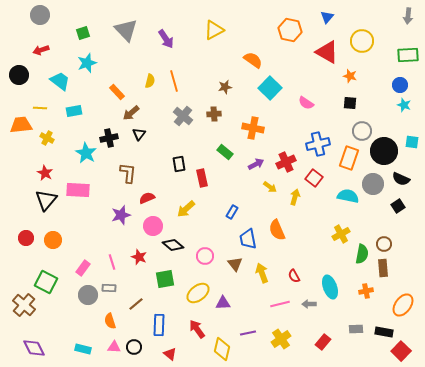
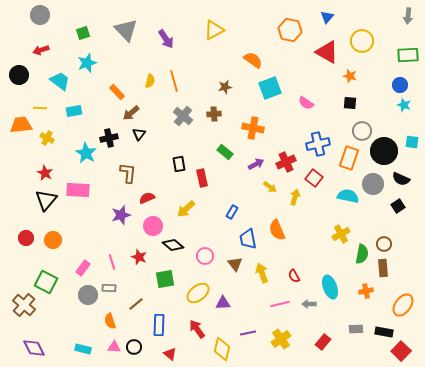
cyan square at (270, 88): rotated 25 degrees clockwise
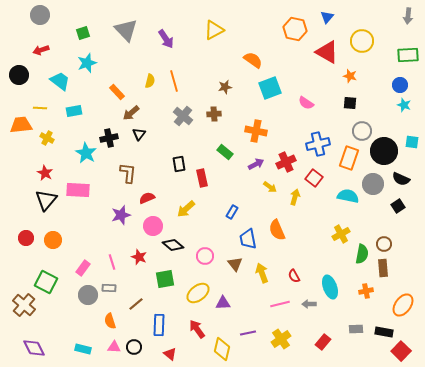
orange hexagon at (290, 30): moved 5 px right, 1 px up
orange cross at (253, 128): moved 3 px right, 3 px down
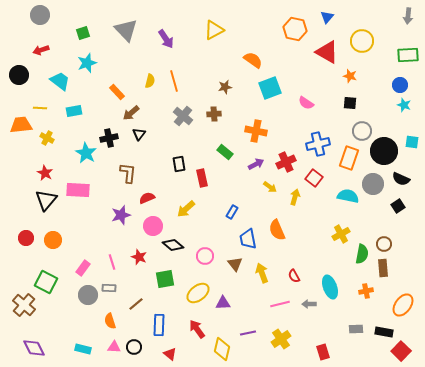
red rectangle at (323, 342): moved 10 px down; rotated 56 degrees counterclockwise
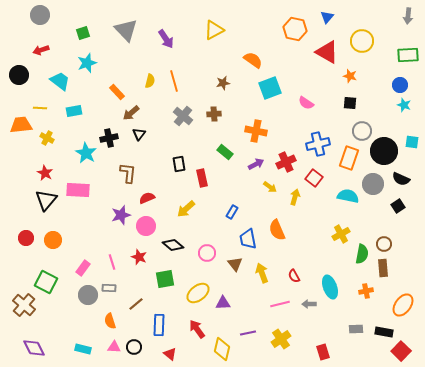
brown star at (225, 87): moved 2 px left, 4 px up
pink circle at (153, 226): moved 7 px left
pink circle at (205, 256): moved 2 px right, 3 px up
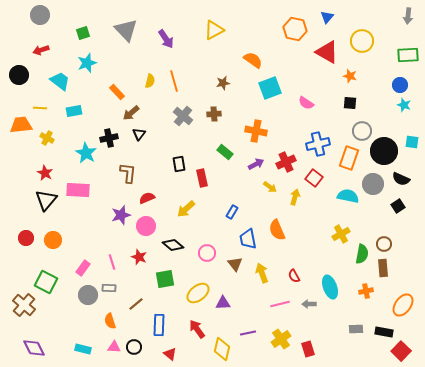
red rectangle at (323, 352): moved 15 px left, 3 px up
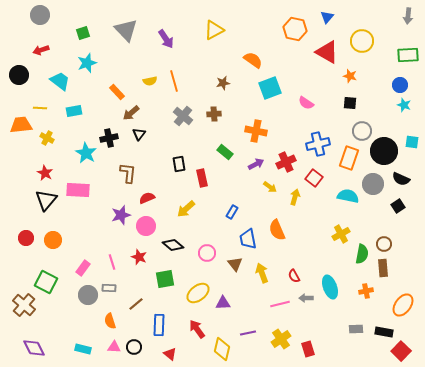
yellow semicircle at (150, 81): rotated 64 degrees clockwise
gray arrow at (309, 304): moved 3 px left, 6 px up
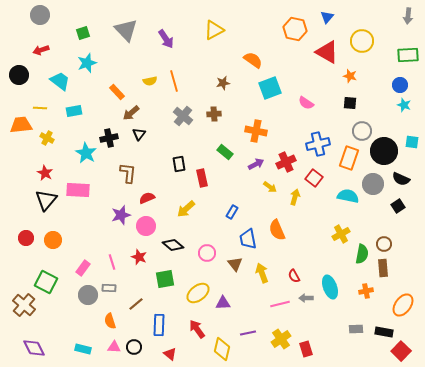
red rectangle at (308, 349): moved 2 px left
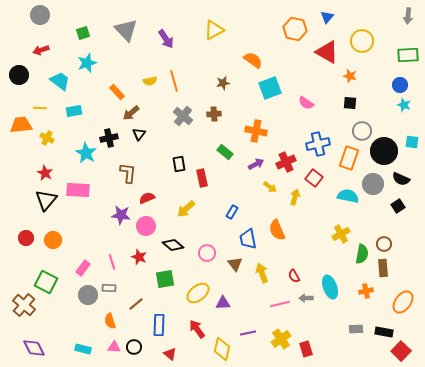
purple star at (121, 215): rotated 24 degrees clockwise
orange ellipse at (403, 305): moved 3 px up
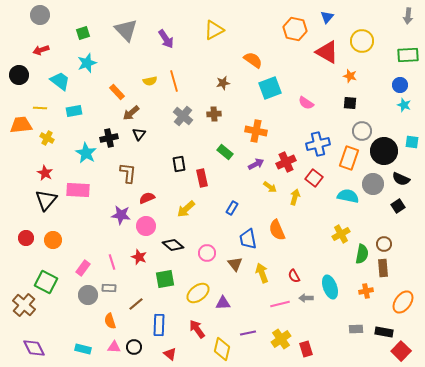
blue rectangle at (232, 212): moved 4 px up
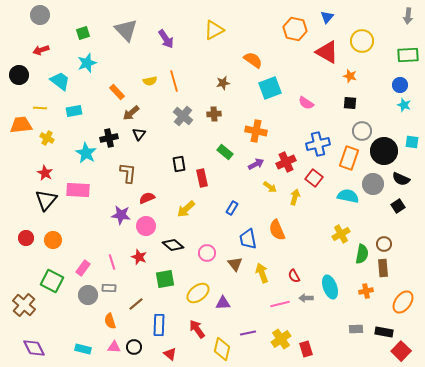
green square at (46, 282): moved 6 px right, 1 px up
